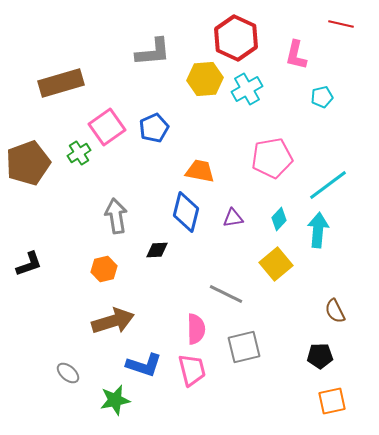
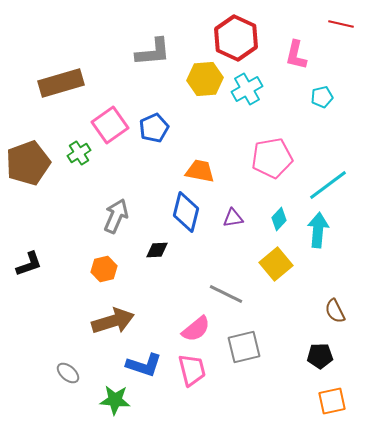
pink square: moved 3 px right, 2 px up
gray arrow: rotated 32 degrees clockwise
pink semicircle: rotated 52 degrees clockwise
green star: rotated 16 degrees clockwise
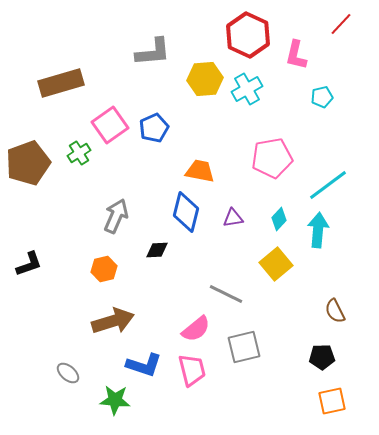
red line: rotated 60 degrees counterclockwise
red hexagon: moved 12 px right, 3 px up
black pentagon: moved 2 px right, 1 px down
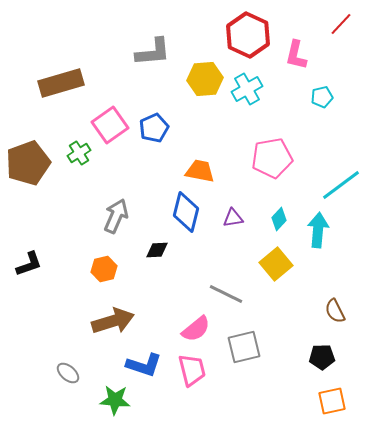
cyan line: moved 13 px right
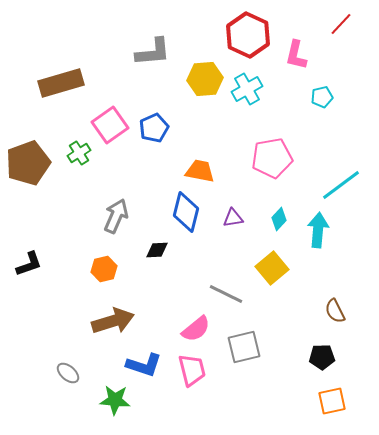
yellow square: moved 4 px left, 4 px down
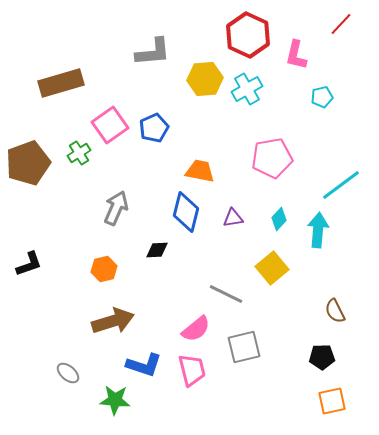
gray arrow: moved 8 px up
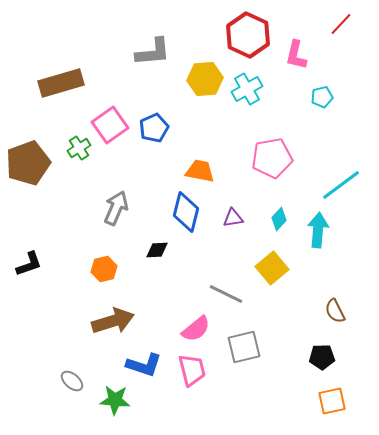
green cross: moved 5 px up
gray ellipse: moved 4 px right, 8 px down
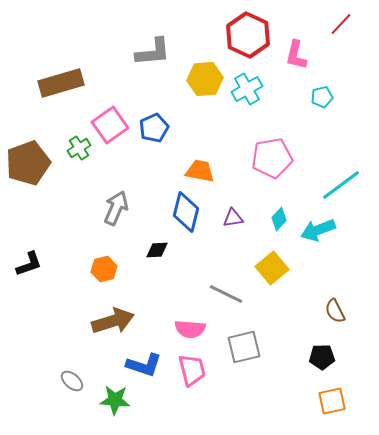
cyan arrow: rotated 116 degrees counterclockwise
pink semicircle: moved 6 px left; rotated 44 degrees clockwise
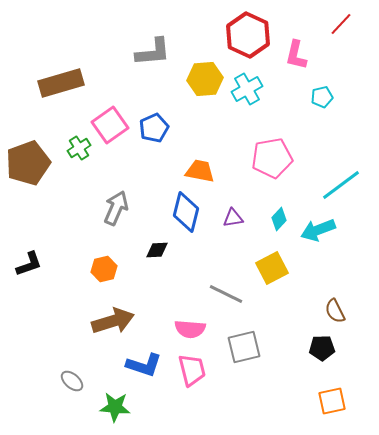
yellow square: rotated 12 degrees clockwise
black pentagon: moved 9 px up
green star: moved 7 px down
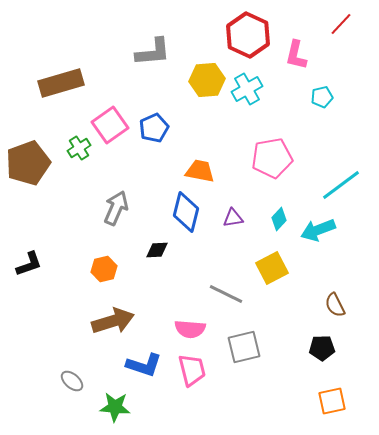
yellow hexagon: moved 2 px right, 1 px down
brown semicircle: moved 6 px up
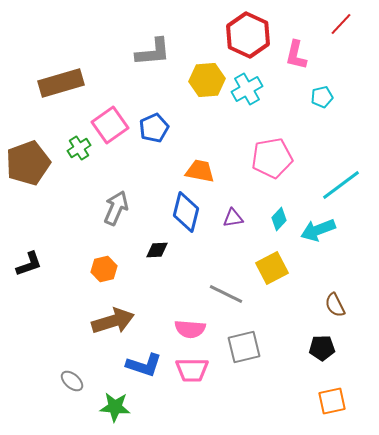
pink trapezoid: rotated 104 degrees clockwise
